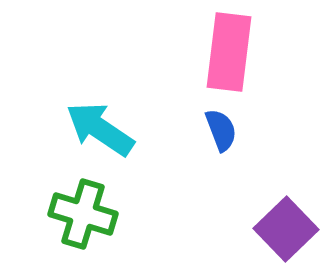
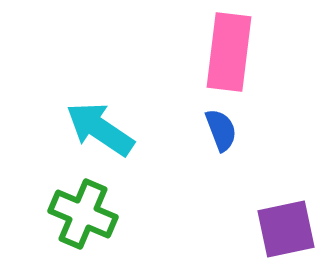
green cross: rotated 6 degrees clockwise
purple square: rotated 32 degrees clockwise
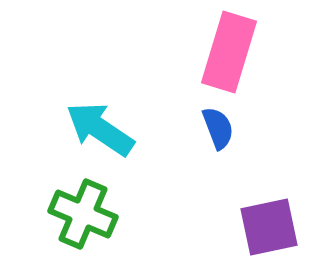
pink rectangle: rotated 10 degrees clockwise
blue semicircle: moved 3 px left, 2 px up
purple square: moved 17 px left, 2 px up
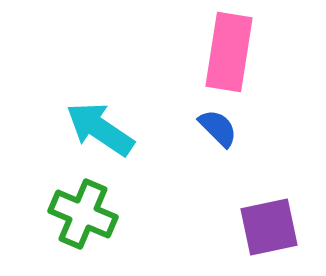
pink rectangle: rotated 8 degrees counterclockwise
blue semicircle: rotated 24 degrees counterclockwise
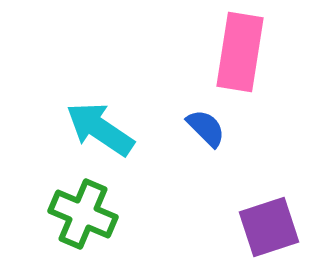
pink rectangle: moved 11 px right
blue semicircle: moved 12 px left
purple square: rotated 6 degrees counterclockwise
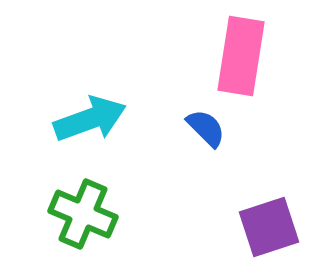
pink rectangle: moved 1 px right, 4 px down
cyan arrow: moved 10 px left, 10 px up; rotated 126 degrees clockwise
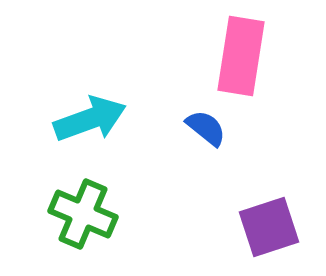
blue semicircle: rotated 6 degrees counterclockwise
